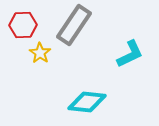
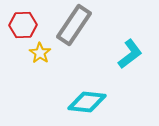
cyan L-shape: rotated 12 degrees counterclockwise
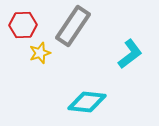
gray rectangle: moved 1 px left, 1 px down
yellow star: rotated 20 degrees clockwise
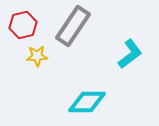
red hexagon: rotated 12 degrees counterclockwise
yellow star: moved 3 px left, 3 px down; rotated 15 degrees clockwise
cyan diamond: rotated 6 degrees counterclockwise
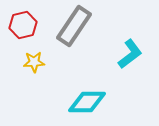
gray rectangle: moved 1 px right
yellow star: moved 3 px left, 6 px down
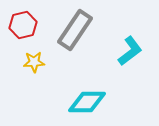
gray rectangle: moved 1 px right, 4 px down
cyan L-shape: moved 3 px up
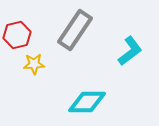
red hexagon: moved 6 px left, 10 px down
yellow star: moved 2 px down
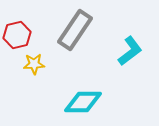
cyan diamond: moved 4 px left
